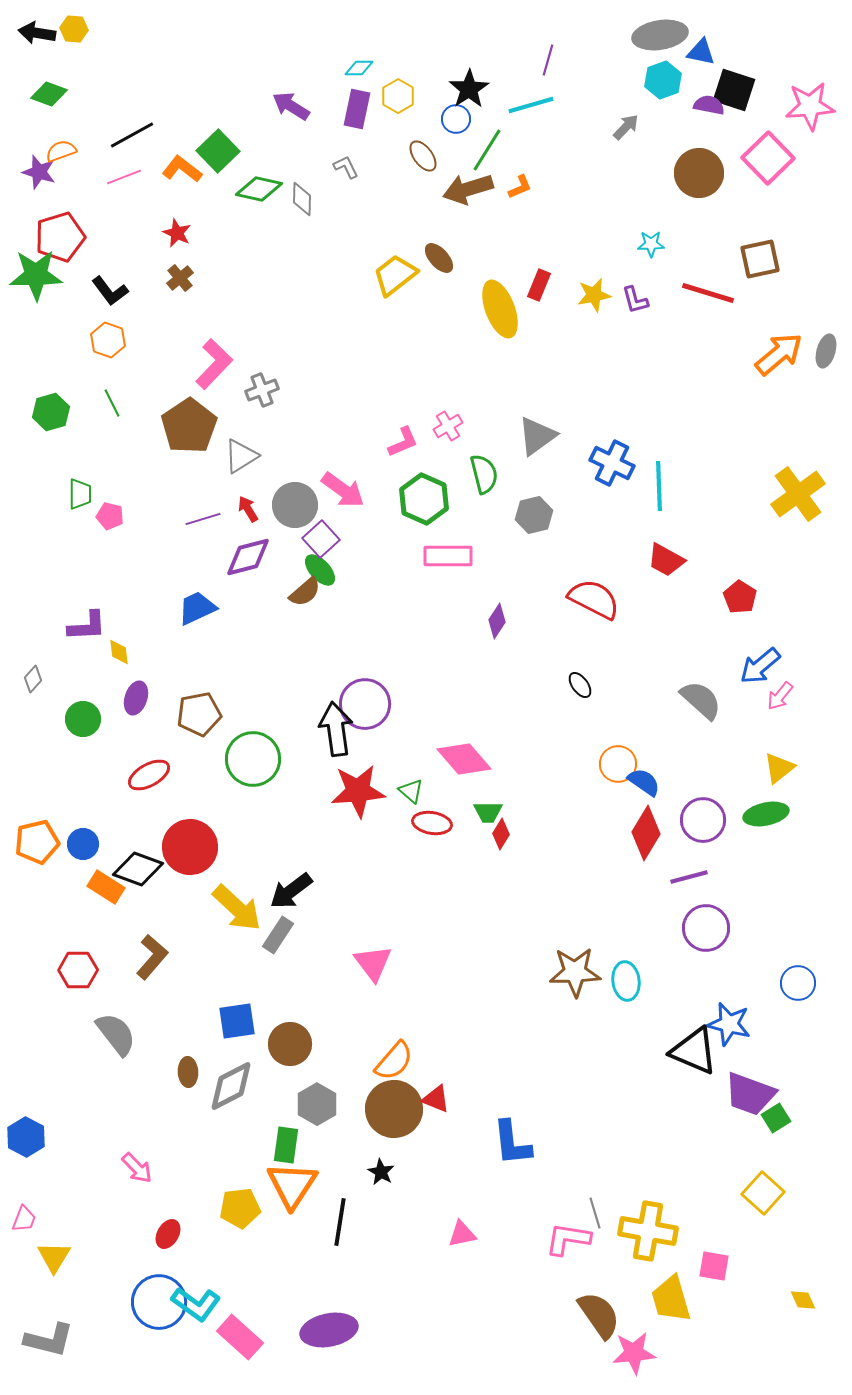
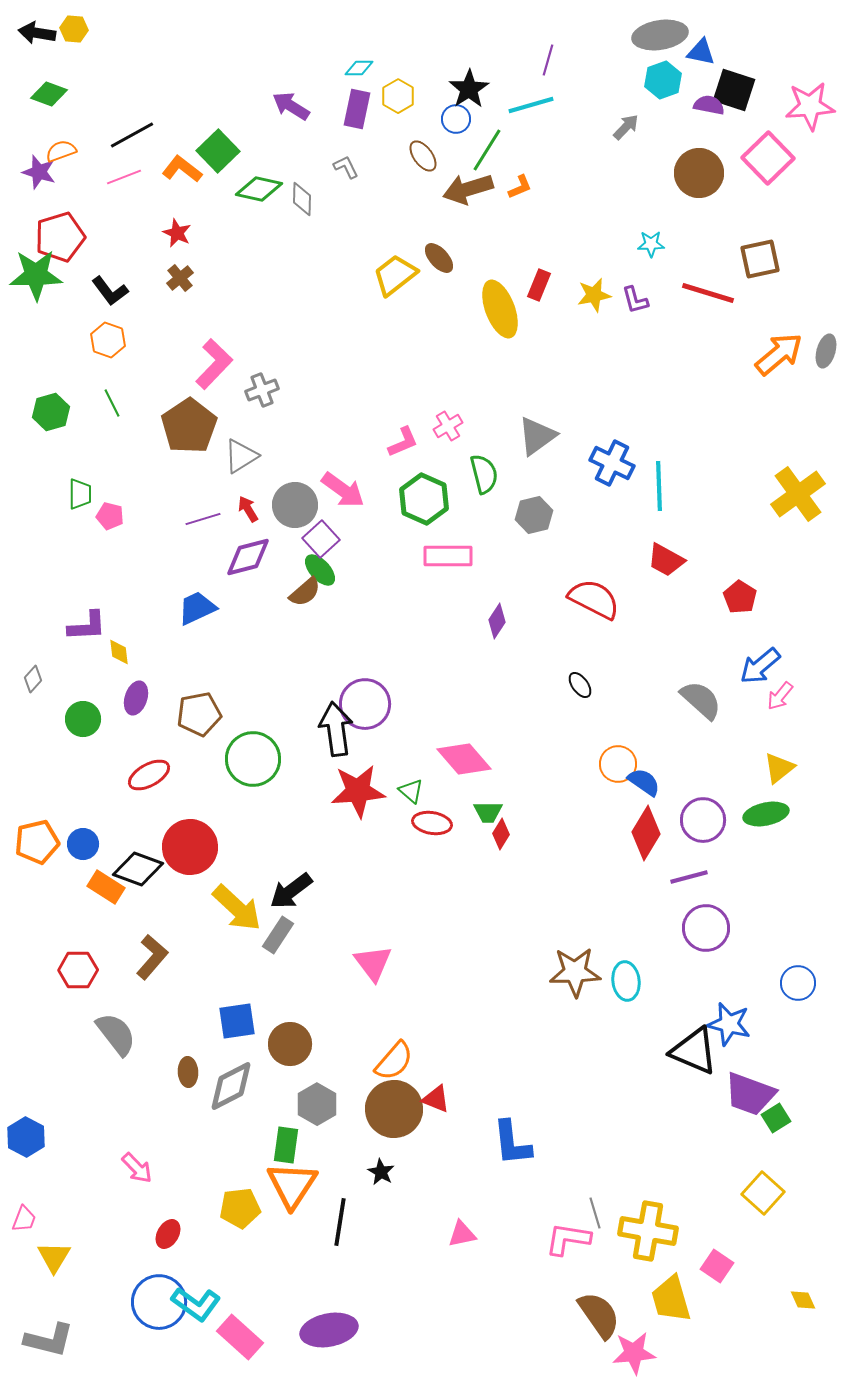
pink square at (714, 1266): moved 3 px right; rotated 24 degrees clockwise
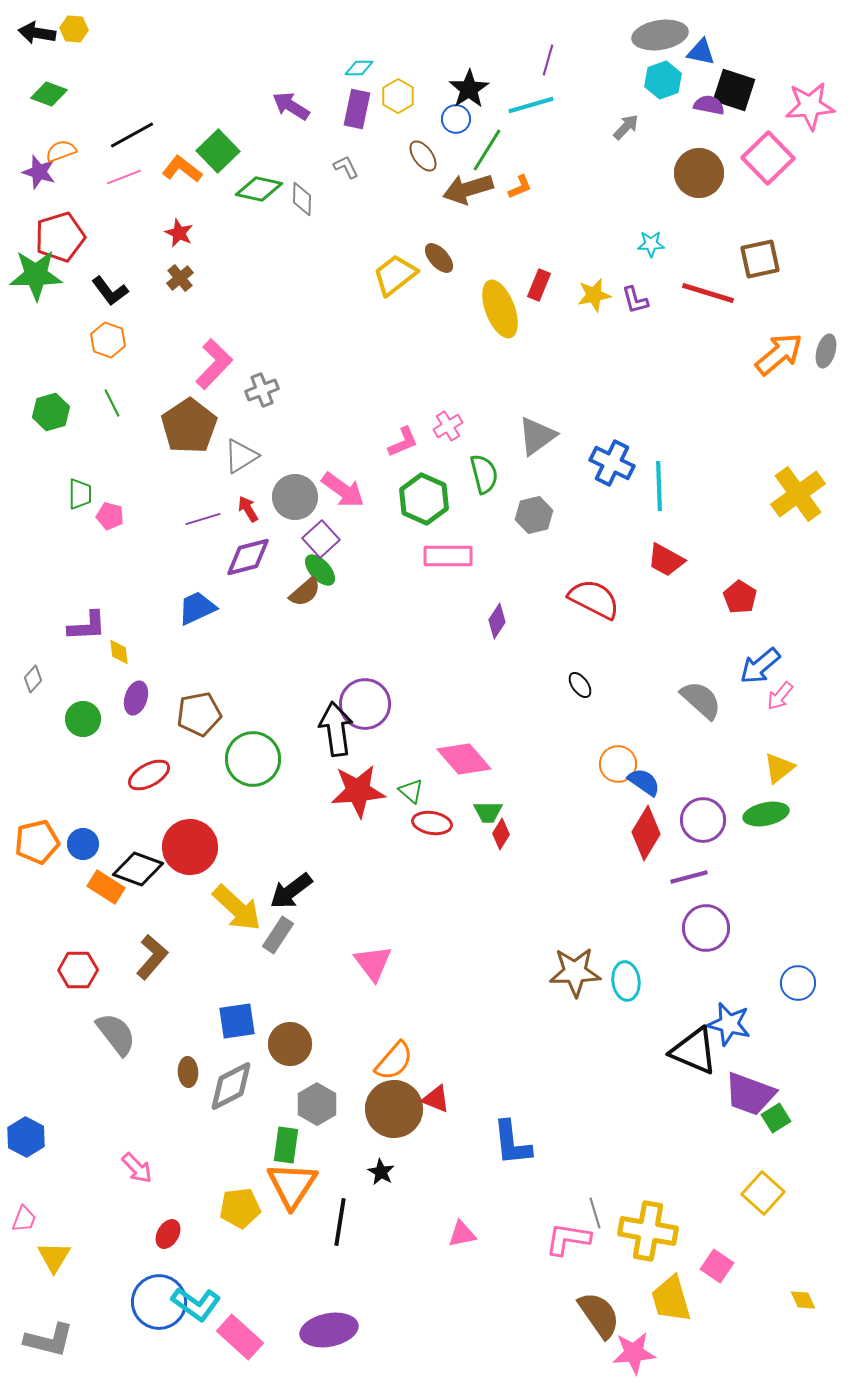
red star at (177, 233): moved 2 px right
gray circle at (295, 505): moved 8 px up
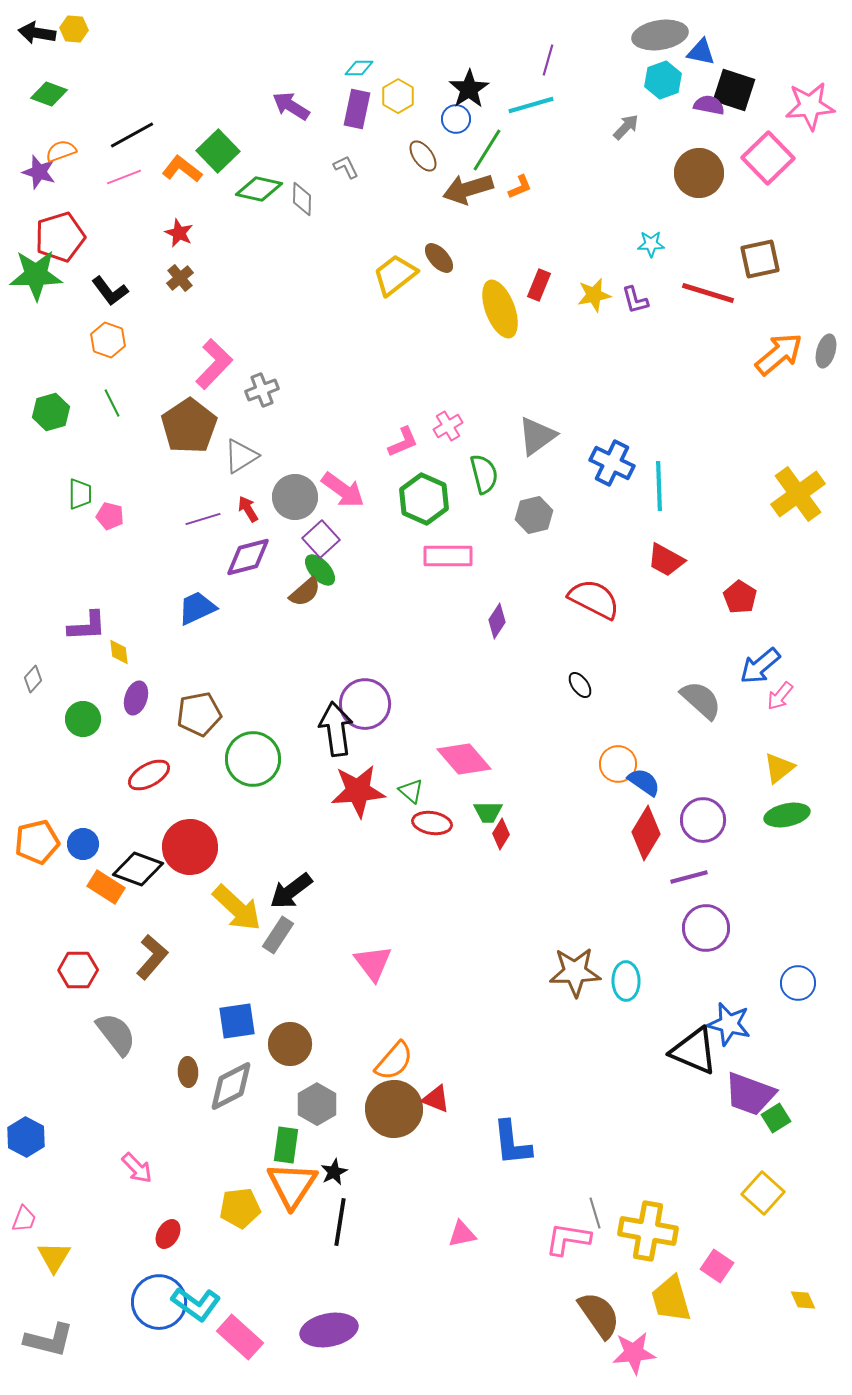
green ellipse at (766, 814): moved 21 px right, 1 px down
cyan ellipse at (626, 981): rotated 6 degrees clockwise
black star at (381, 1172): moved 47 px left; rotated 16 degrees clockwise
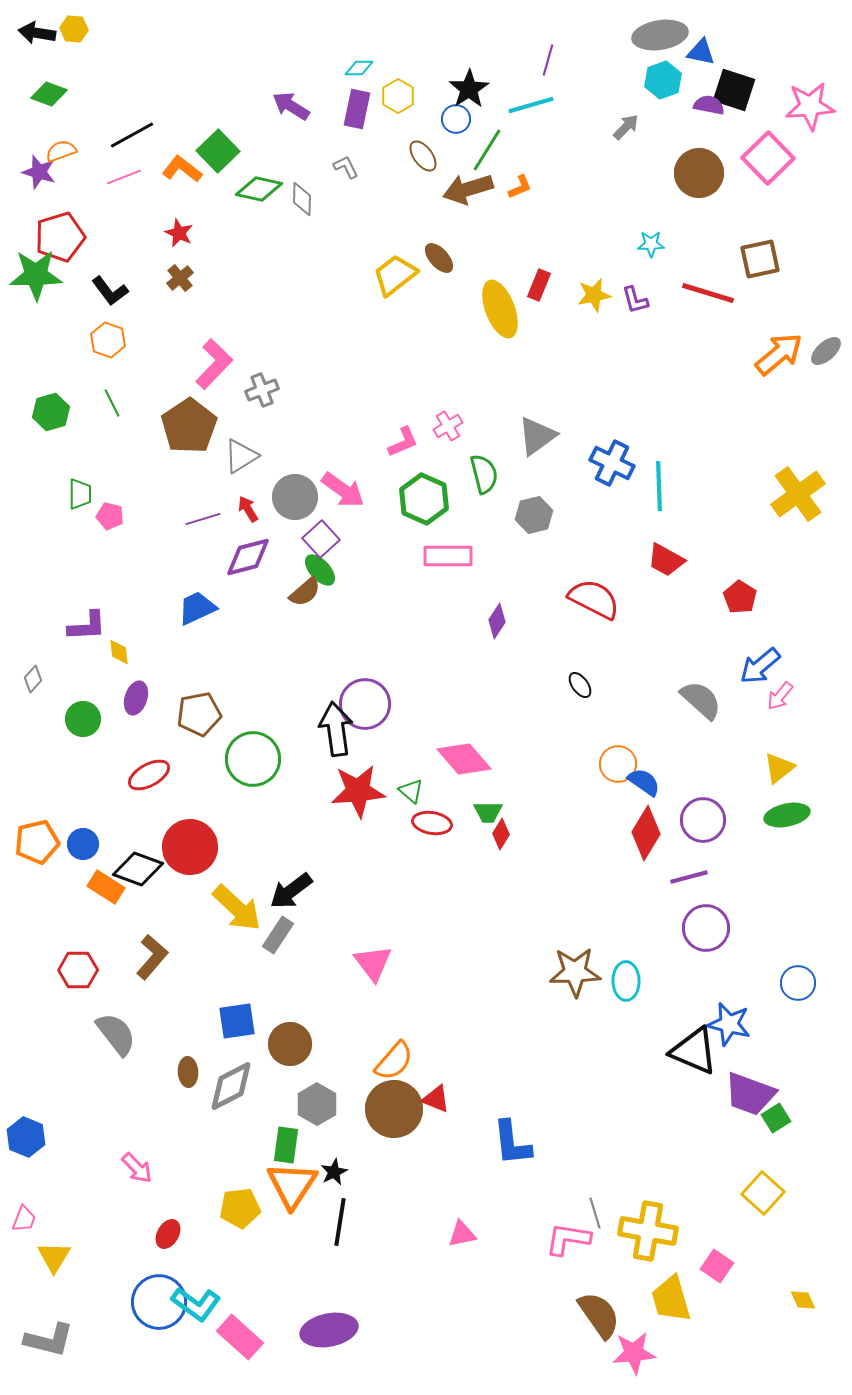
gray ellipse at (826, 351): rotated 32 degrees clockwise
blue hexagon at (26, 1137): rotated 6 degrees counterclockwise
